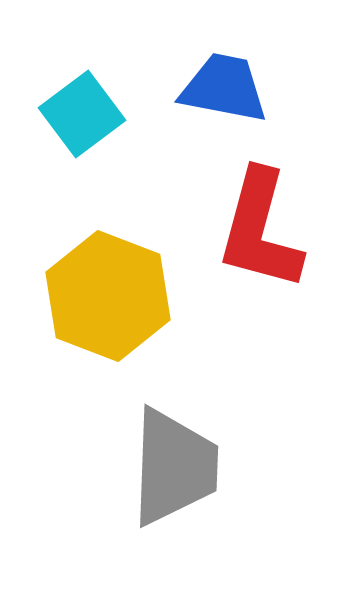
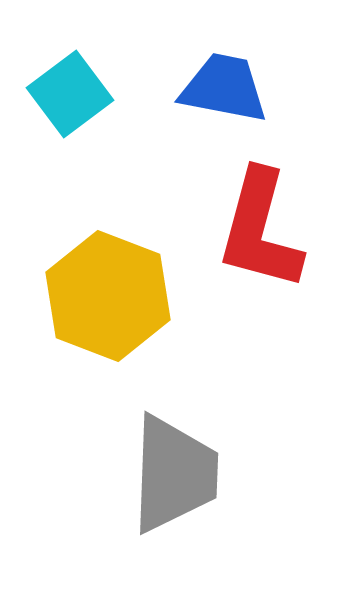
cyan square: moved 12 px left, 20 px up
gray trapezoid: moved 7 px down
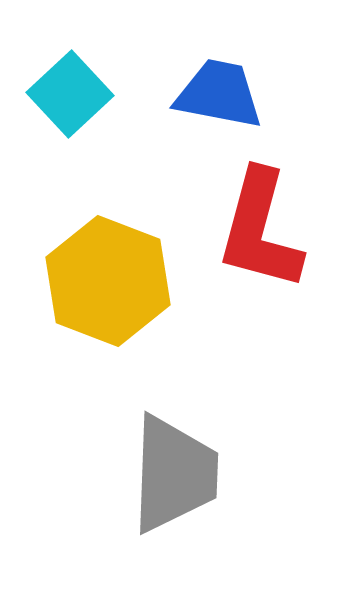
blue trapezoid: moved 5 px left, 6 px down
cyan square: rotated 6 degrees counterclockwise
yellow hexagon: moved 15 px up
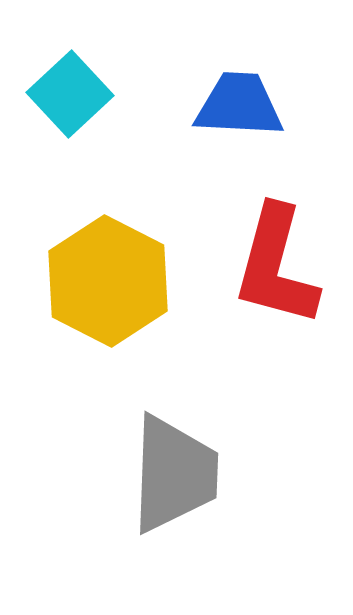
blue trapezoid: moved 20 px right, 11 px down; rotated 8 degrees counterclockwise
red L-shape: moved 16 px right, 36 px down
yellow hexagon: rotated 6 degrees clockwise
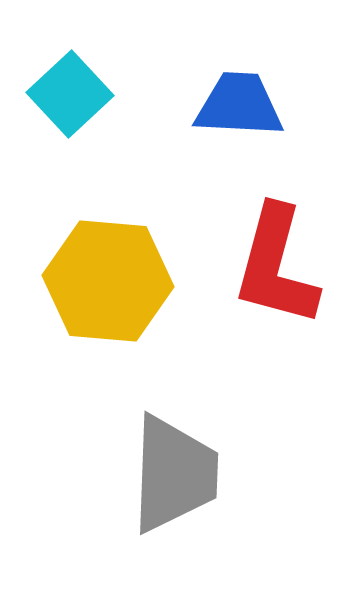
yellow hexagon: rotated 22 degrees counterclockwise
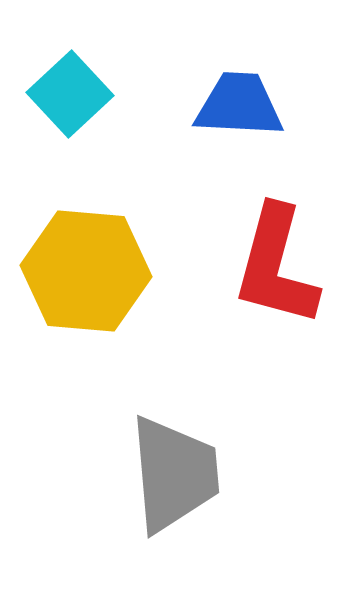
yellow hexagon: moved 22 px left, 10 px up
gray trapezoid: rotated 7 degrees counterclockwise
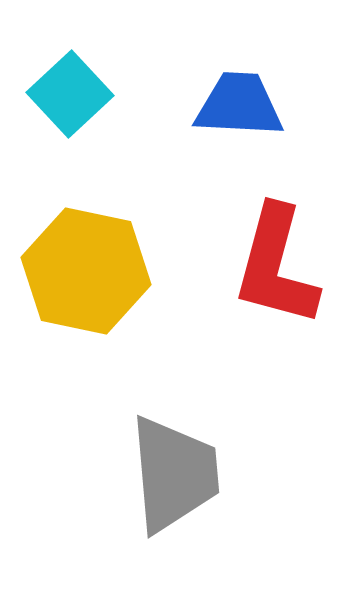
yellow hexagon: rotated 7 degrees clockwise
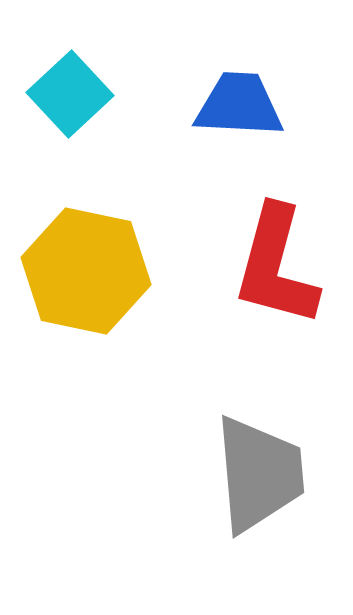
gray trapezoid: moved 85 px right
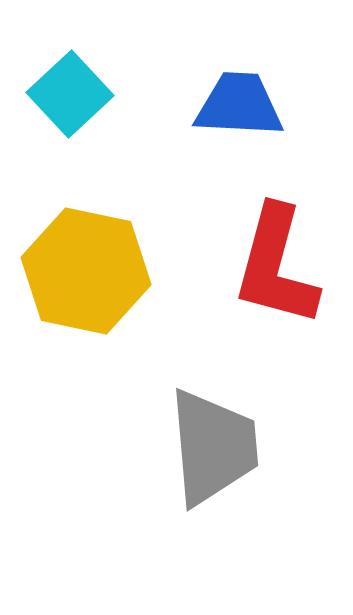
gray trapezoid: moved 46 px left, 27 px up
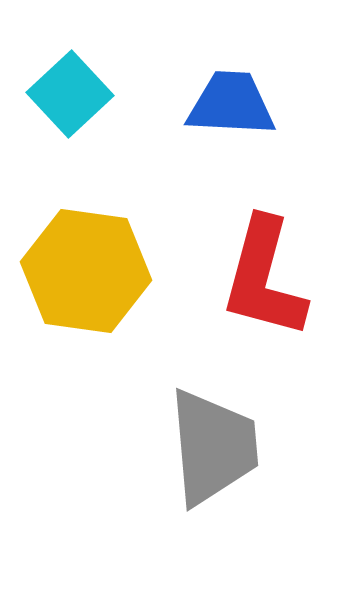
blue trapezoid: moved 8 px left, 1 px up
red L-shape: moved 12 px left, 12 px down
yellow hexagon: rotated 4 degrees counterclockwise
